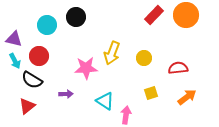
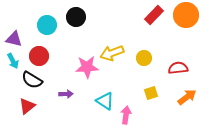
yellow arrow: rotated 50 degrees clockwise
cyan arrow: moved 2 px left
pink star: moved 1 px right, 1 px up
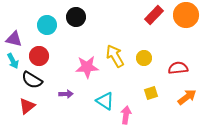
yellow arrow: moved 3 px right, 3 px down; rotated 80 degrees clockwise
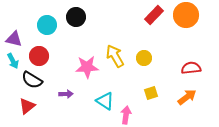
red semicircle: moved 13 px right
